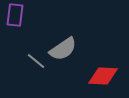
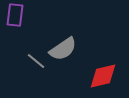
red diamond: rotated 16 degrees counterclockwise
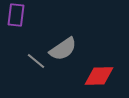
purple rectangle: moved 1 px right
red diamond: moved 4 px left; rotated 12 degrees clockwise
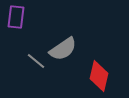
purple rectangle: moved 2 px down
red diamond: rotated 76 degrees counterclockwise
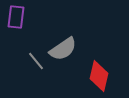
gray line: rotated 12 degrees clockwise
